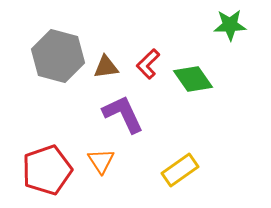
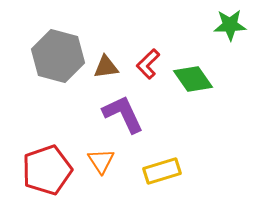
yellow rectangle: moved 18 px left, 1 px down; rotated 18 degrees clockwise
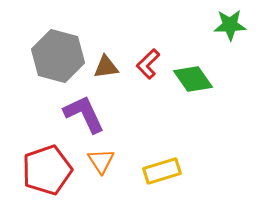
purple L-shape: moved 39 px left
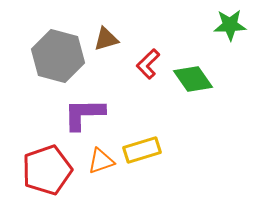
brown triangle: moved 28 px up; rotated 8 degrees counterclockwise
purple L-shape: rotated 66 degrees counterclockwise
orange triangle: rotated 44 degrees clockwise
yellow rectangle: moved 20 px left, 21 px up
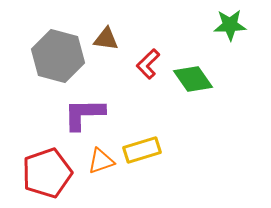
brown triangle: rotated 24 degrees clockwise
red pentagon: moved 3 px down
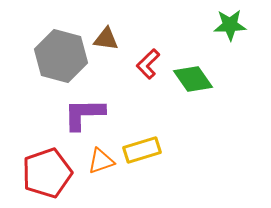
gray hexagon: moved 3 px right
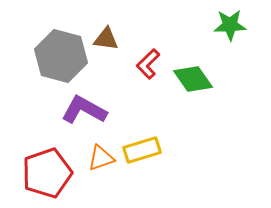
purple L-shape: moved 4 px up; rotated 30 degrees clockwise
orange triangle: moved 3 px up
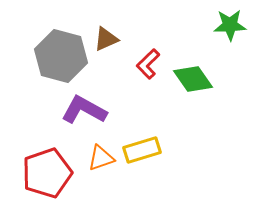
brown triangle: rotated 32 degrees counterclockwise
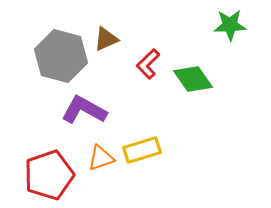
red pentagon: moved 2 px right, 2 px down
